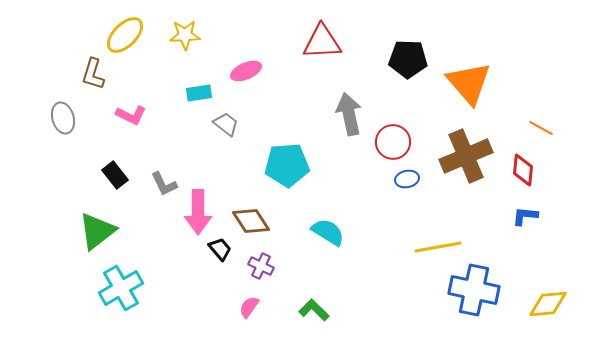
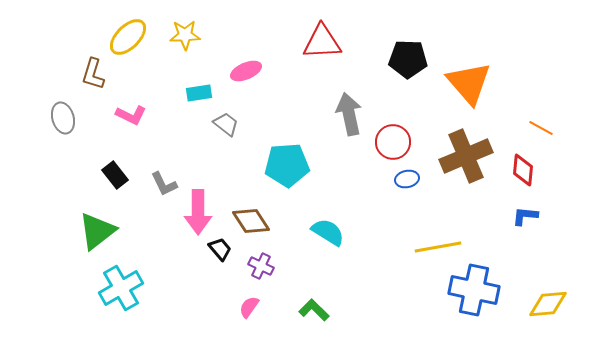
yellow ellipse: moved 3 px right, 2 px down
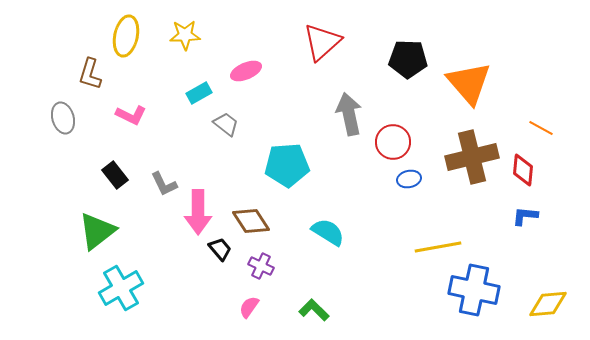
yellow ellipse: moved 2 px left, 1 px up; rotated 33 degrees counterclockwise
red triangle: rotated 39 degrees counterclockwise
brown L-shape: moved 3 px left
cyan rectangle: rotated 20 degrees counterclockwise
brown cross: moved 6 px right, 1 px down; rotated 9 degrees clockwise
blue ellipse: moved 2 px right
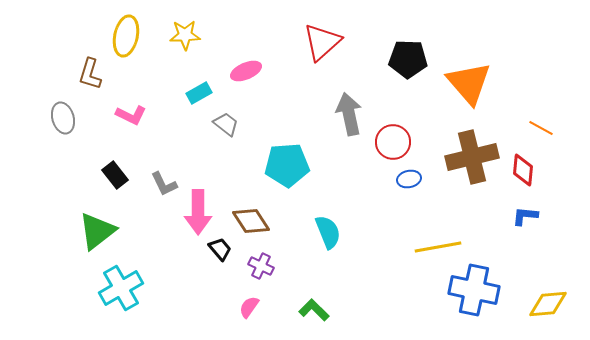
cyan semicircle: rotated 36 degrees clockwise
